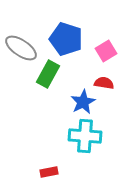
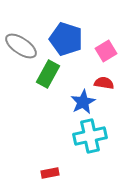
gray ellipse: moved 2 px up
cyan cross: moved 5 px right; rotated 16 degrees counterclockwise
red rectangle: moved 1 px right, 1 px down
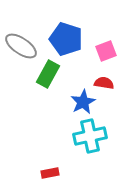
pink square: rotated 10 degrees clockwise
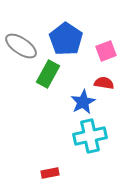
blue pentagon: rotated 16 degrees clockwise
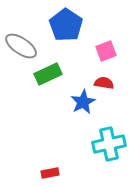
blue pentagon: moved 14 px up
green rectangle: rotated 36 degrees clockwise
cyan cross: moved 19 px right, 8 px down
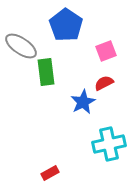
green rectangle: moved 2 px left, 2 px up; rotated 72 degrees counterclockwise
red semicircle: rotated 36 degrees counterclockwise
red rectangle: rotated 18 degrees counterclockwise
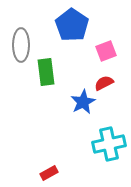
blue pentagon: moved 6 px right
gray ellipse: moved 1 px up; rotated 56 degrees clockwise
red rectangle: moved 1 px left
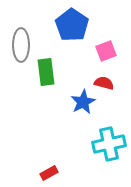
red semicircle: rotated 42 degrees clockwise
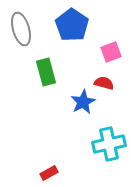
gray ellipse: moved 16 px up; rotated 16 degrees counterclockwise
pink square: moved 5 px right, 1 px down
green rectangle: rotated 8 degrees counterclockwise
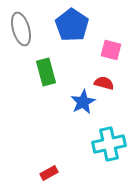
pink square: moved 2 px up; rotated 35 degrees clockwise
